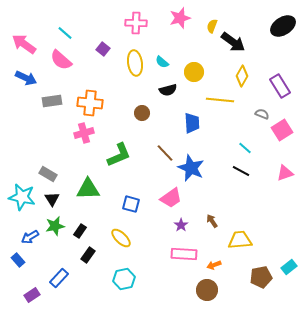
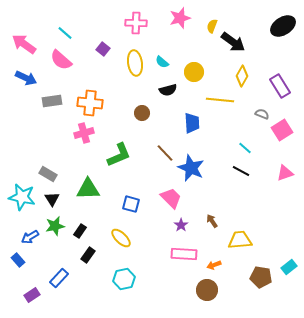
pink trapezoid at (171, 198): rotated 100 degrees counterclockwise
brown pentagon at (261, 277): rotated 20 degrees clockwise
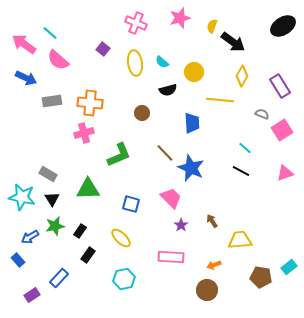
pink cross at (136, 23): rotated 20 degrees clockwise
cyan line at (65, 33): moved 15 px left
pink semicircle at (61, 60): moved 3 px left
pink rectangle at (184, 254): moved 13 px left, 3 px down
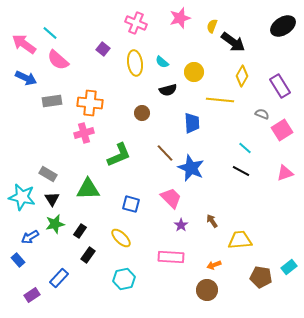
green star at (55, 226): moved 2 px up
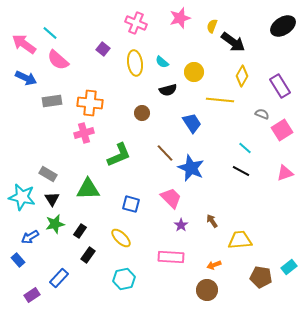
blue trapezoid at (192, 123): rotated 30 degrees counterclockwise
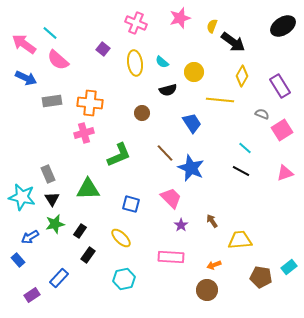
gray rectangle at (48, 174): rotated 36 degrees clockwise
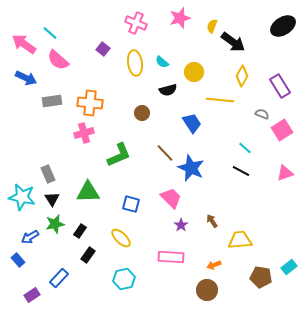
green triangle at (88, 189): moved 3 px down
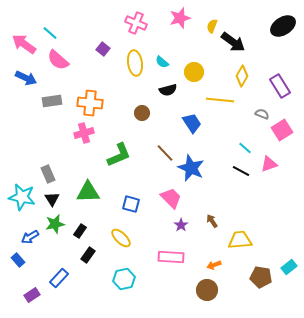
pink triangle at (285, 173): moved 16 px left, 9 px up
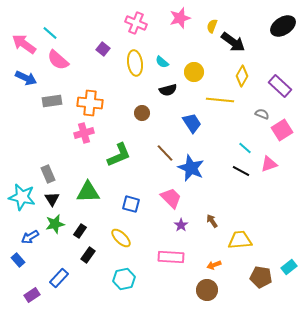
purple rectangle at (280, 86): rotated 15 degrees counterclockwise
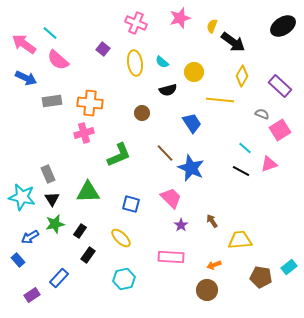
pink square at (282, 130): moved 2 px left
